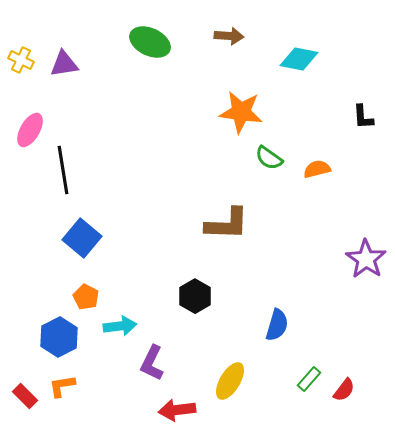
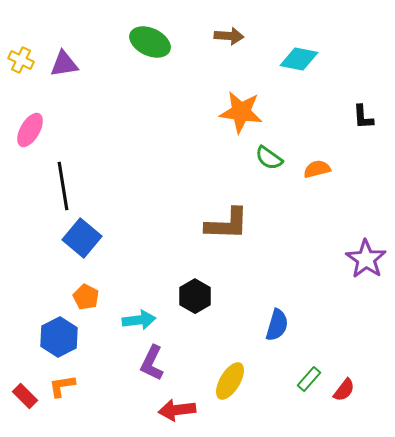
black line: moved 16 px down
cyan arrow: moved 19 px right, 6 px up
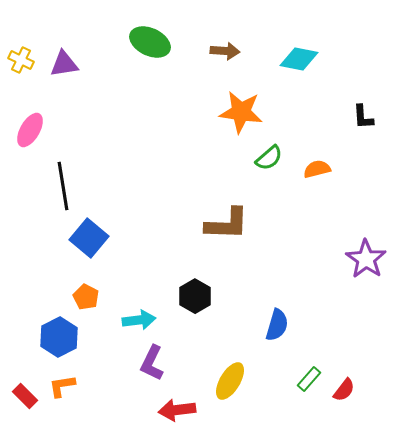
brown arrow: moved 4 px left, 15 px down
green semicircle: rotated 76 degrees counterclockwise
blue square: moved 7 px right
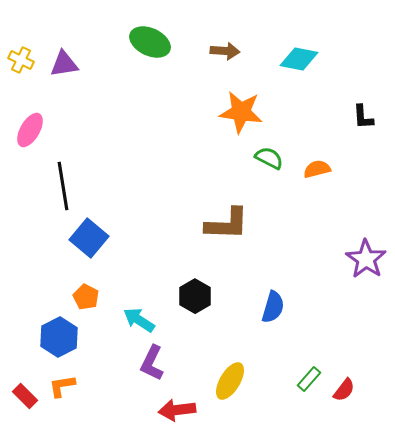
green semicircle: rotated 112 degrees counterclockwise
cyan arrow: rotated 140 degrees counterclockwise
blue semicircle: moved 4 px left, 18 px up
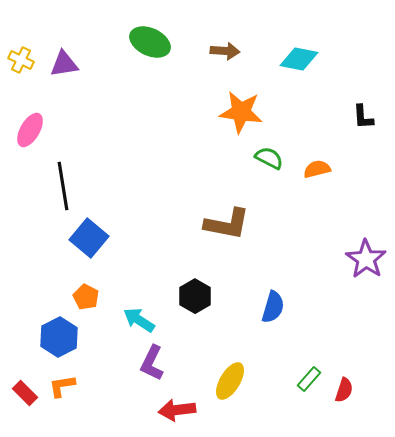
brown L-shape: rotated 9 degrees clockwise
red semicircle: rotated 20 degrees counterclockwise
red rectangle: moved 3 px up
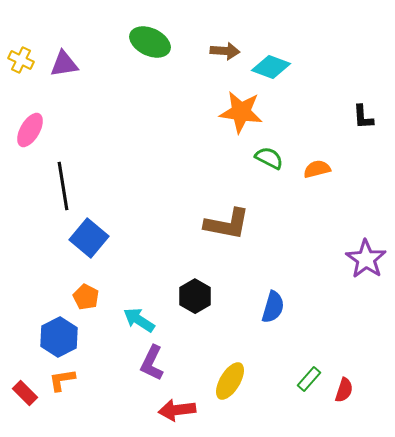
cyan diamond: moved 28 px left, 8 px down; rotated 9 degrees clockwise
orange L-shape: moved 6 px up
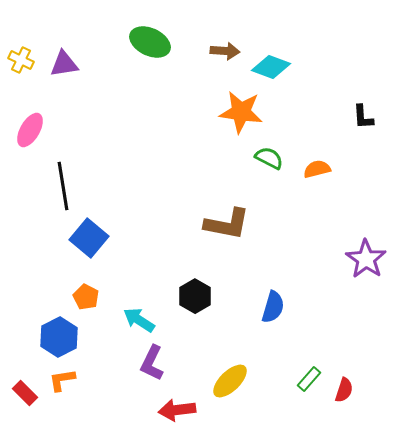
yellow ellipse: rotated 15 degrees clockwise
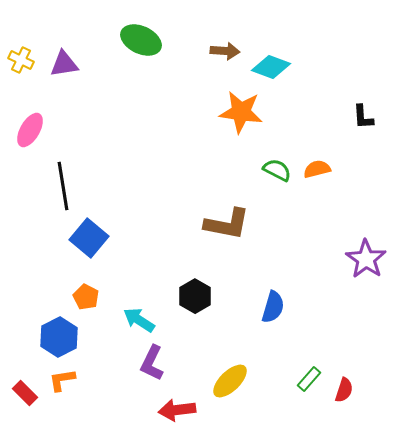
green ellipse: moved 9 px left, 2 px up
green semicircle: moved 8 px right, 12 px down
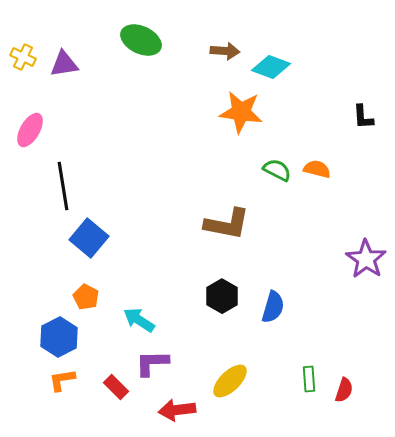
yellow cross: moved 2 px right, 3 px up
orange semicircle: rotated 28 degrees clockwise
black hexagon: moved 27 px right
purple L-shape: rotated 63 degrees clockwise
green rectangle: rotated 45 degrees counterclockwise
red rectangle: moved 91 px right, 6 px up
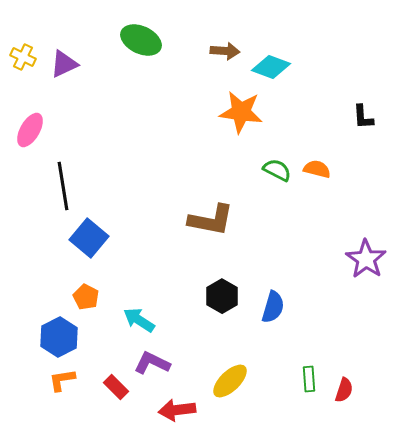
purple triangle: rotated 16 degrees counterclockwise
brown L-shape: moved 16 px left, 4 px up
purple L-shape: rotated 27 degrees clockwise
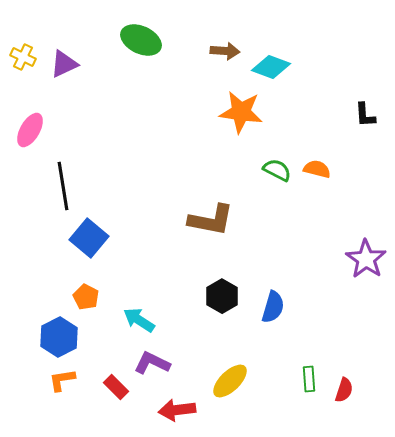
black L-shape: moved 2 px right, 2 px up
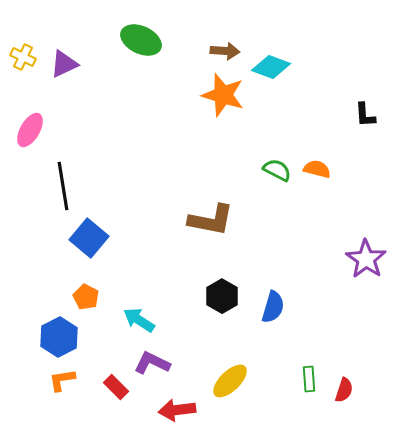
orange star: moved 18 px left, 17 px up; rotated 9 degrees clockwise
